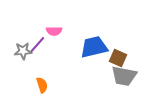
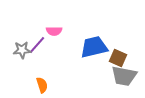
gray star: moved 1 px left, 1 px up
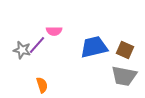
gray star: rotated 18 degrees clockwise
brown square: moved 7 px right, 8 px up
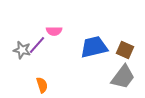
gray trapezoid: moved 1 px left, 1 px down; rotated 64 degrees counterclockwise
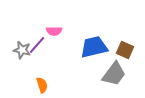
gray trapezoid: moved 9 px left, 3 px up
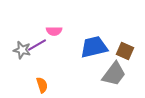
purple line: rotated 18 degrees clockwise
brown square: moved 1 px down
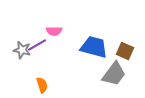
blue trapezoid: rotated 28 degrees clockwise
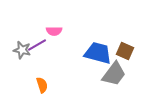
blue trapezoid: moved 4 px right, 6 px down
